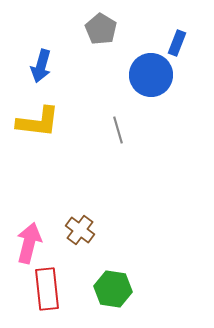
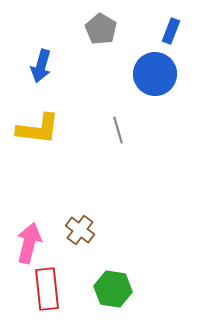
blue rectangle: moved 6 px left, 12 px up
blue circle: moved 4 px right, 1 px up
yellow L-shape: moved 7 px down
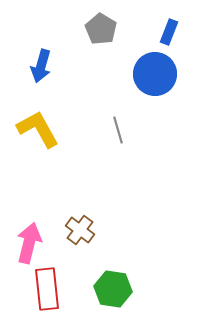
blue rectangle: moved 2 px left, 1 px down
yellow L-shape: rotated 126 degrees counterclockwise
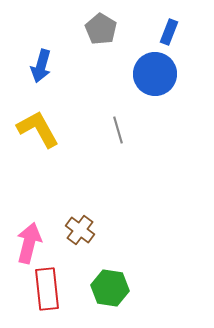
green hexagon: moved 3 px left, 1 px up
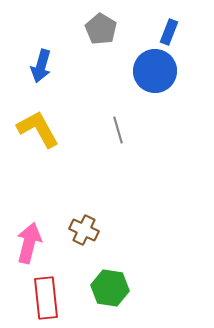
blue circle: moved 3 px up
brown cross: moved 4 px right; rotated 12 degrees counterclockwise
red rectangle: moved 1 px left, 9 px down
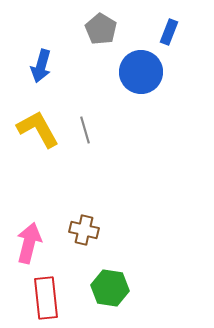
blue circle: moved 14 px left, 1 px down
gray line: moved 33 px left
brown cross: rotated 12 degrees counterclockwise
